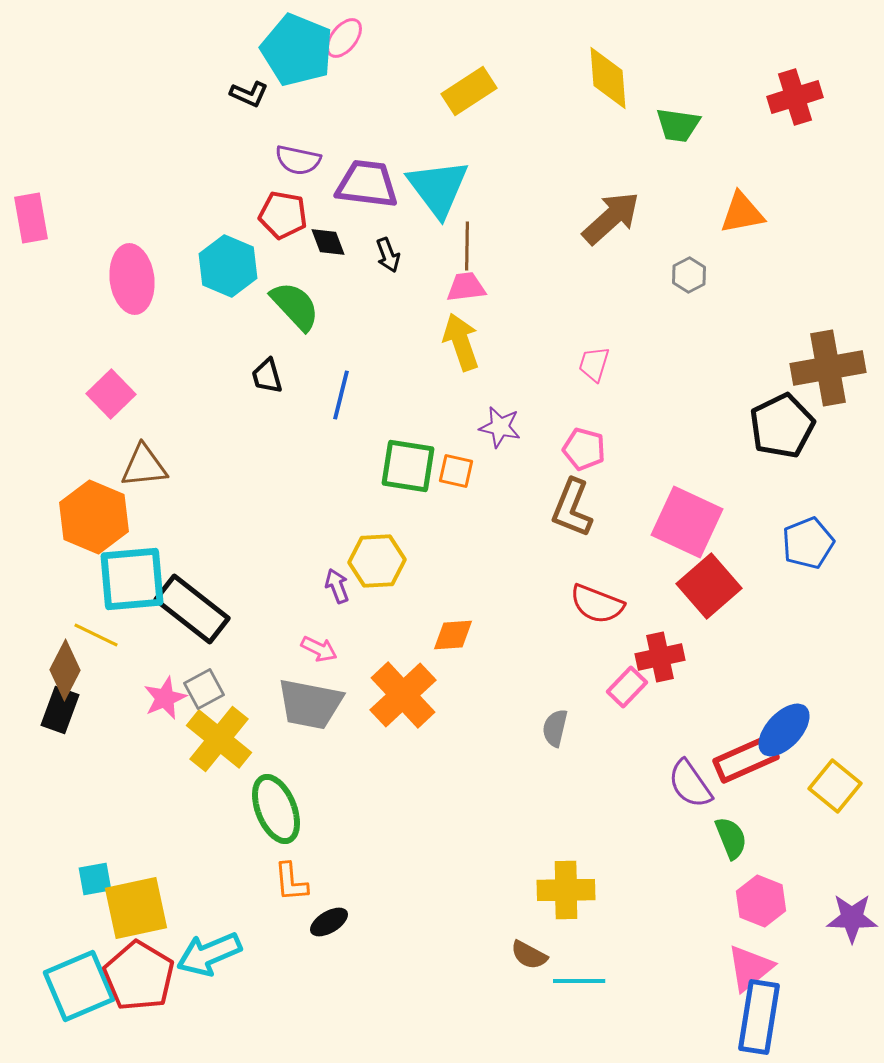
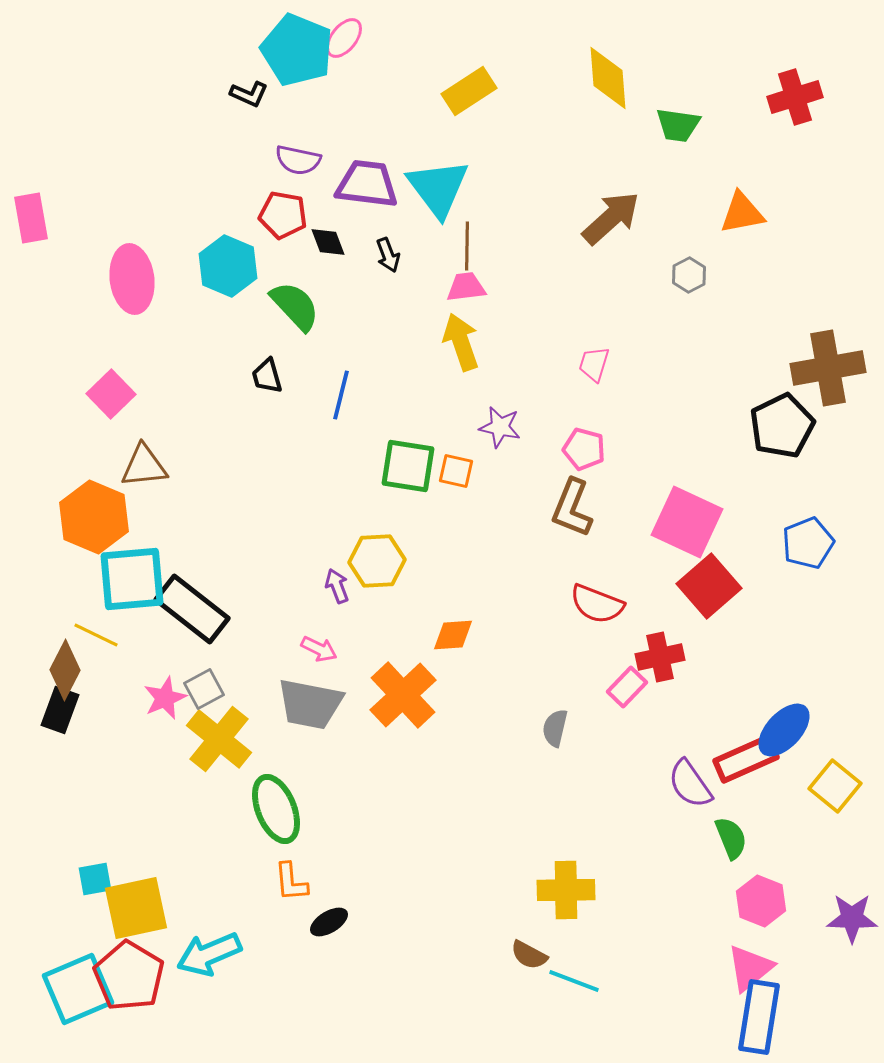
red pentagon at (139, 976): moved 10 px left
cyan line at (579, 981): moved 5 px left; rotated 21 degrees clockwise
cyan square at (79, 986): moved 1 px left, 3 px down
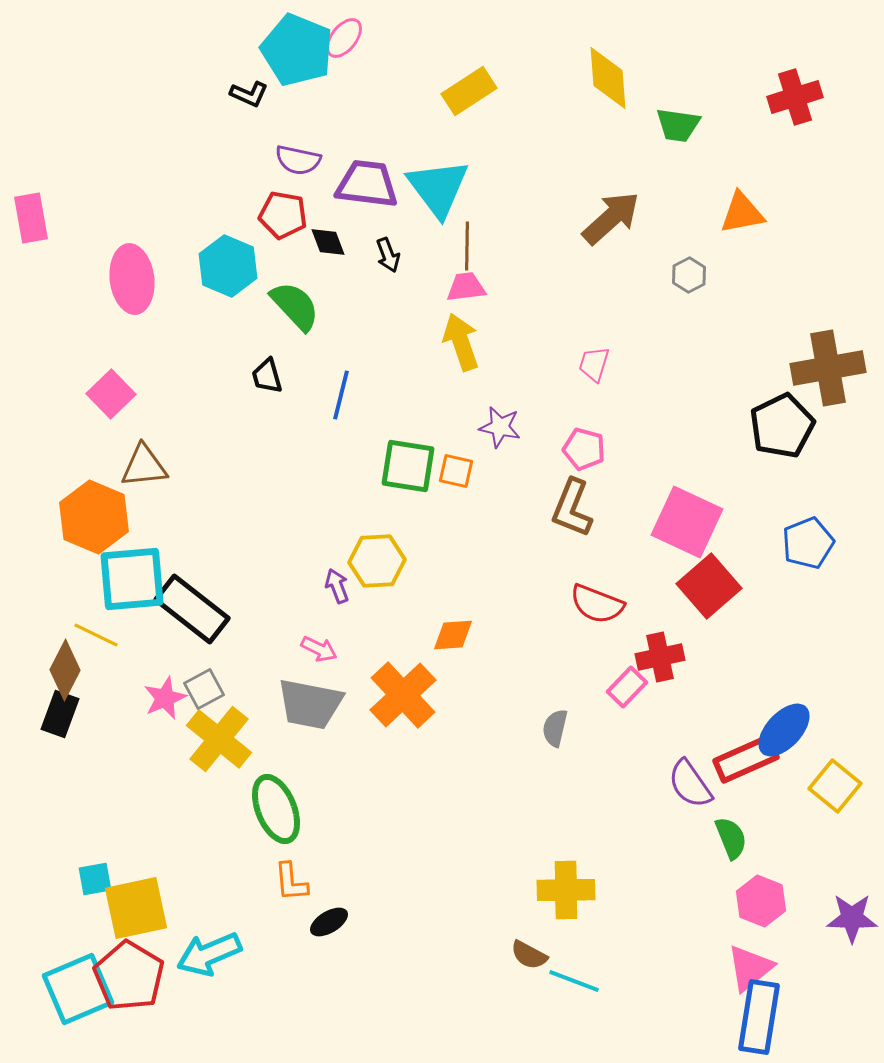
black rectangle at (60, 710): moved 4 px down
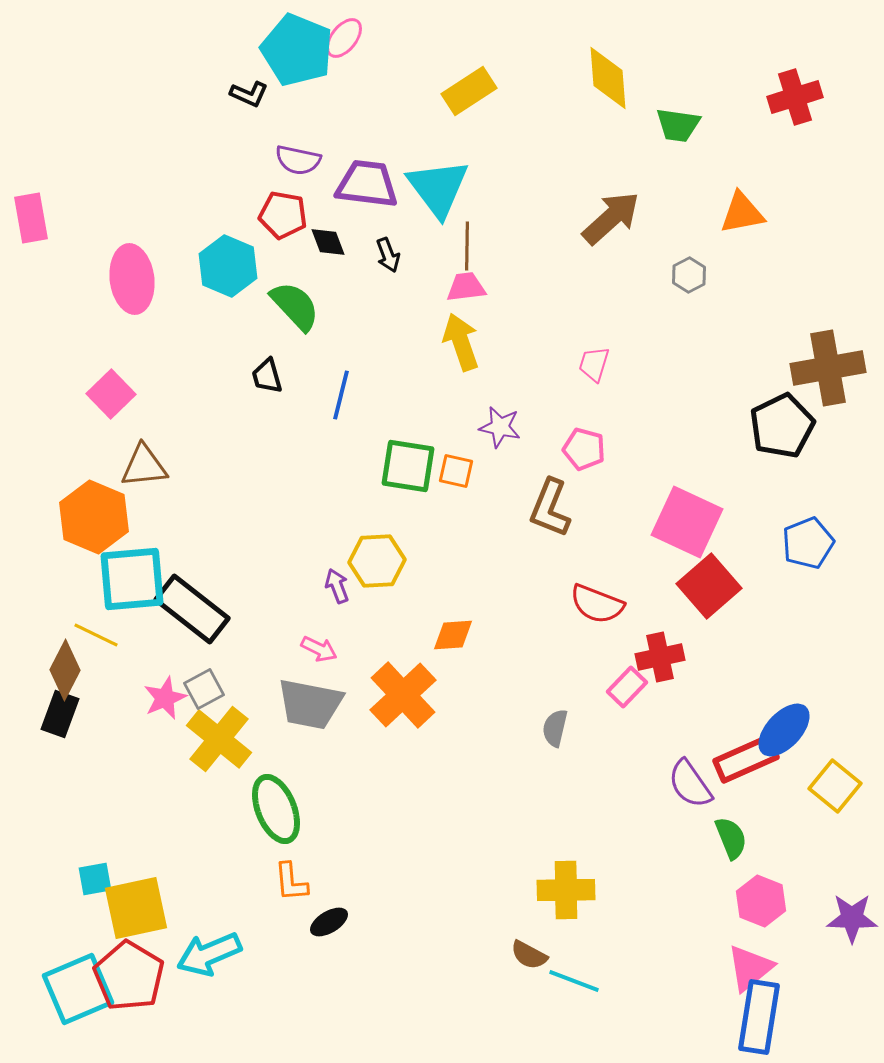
brown L-shape at (572, 508): moved 22 px left
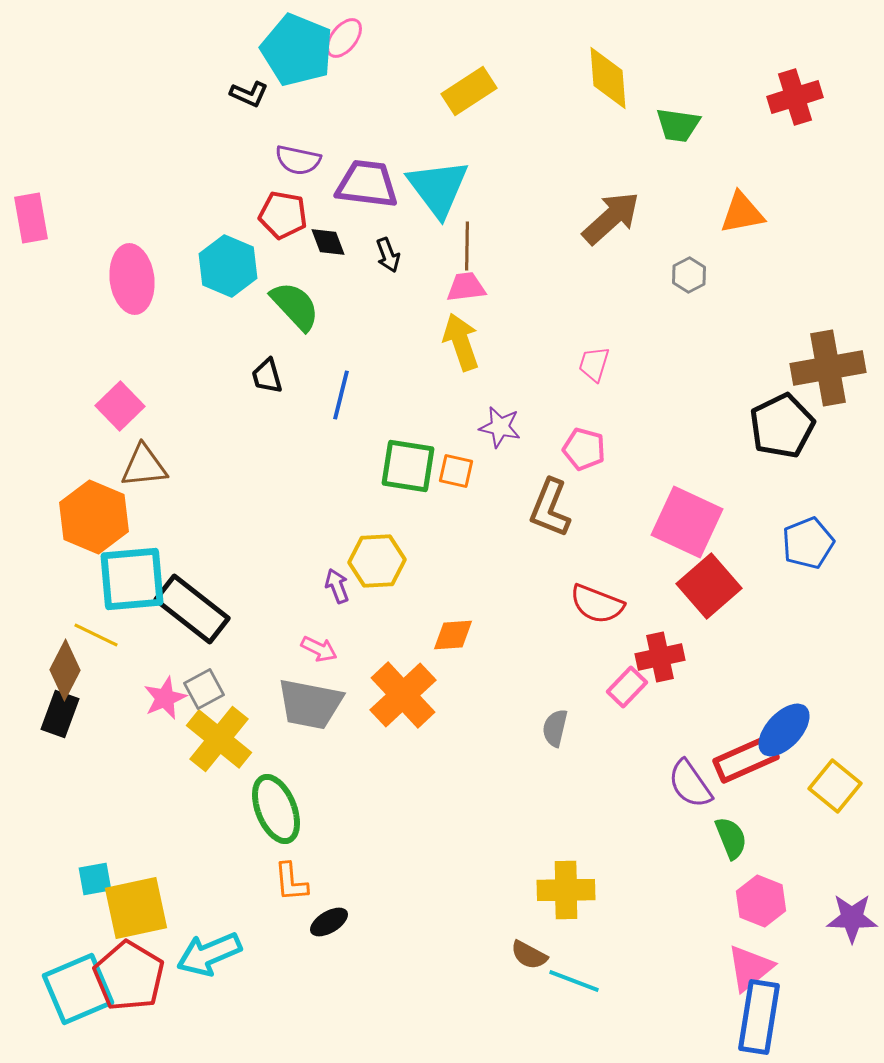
pink square at (111, 394): moved 9 px right, 12 px down
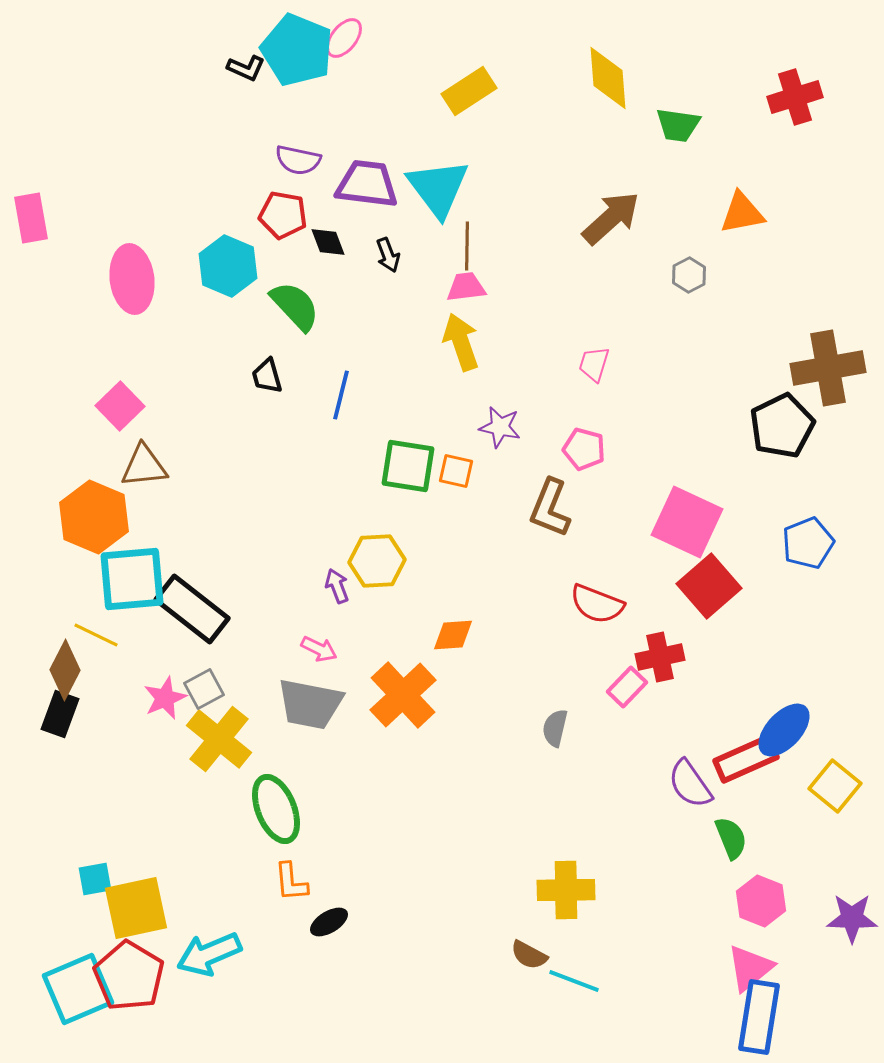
black L-shape at (249, 94): moved 3 px left, 26 px up
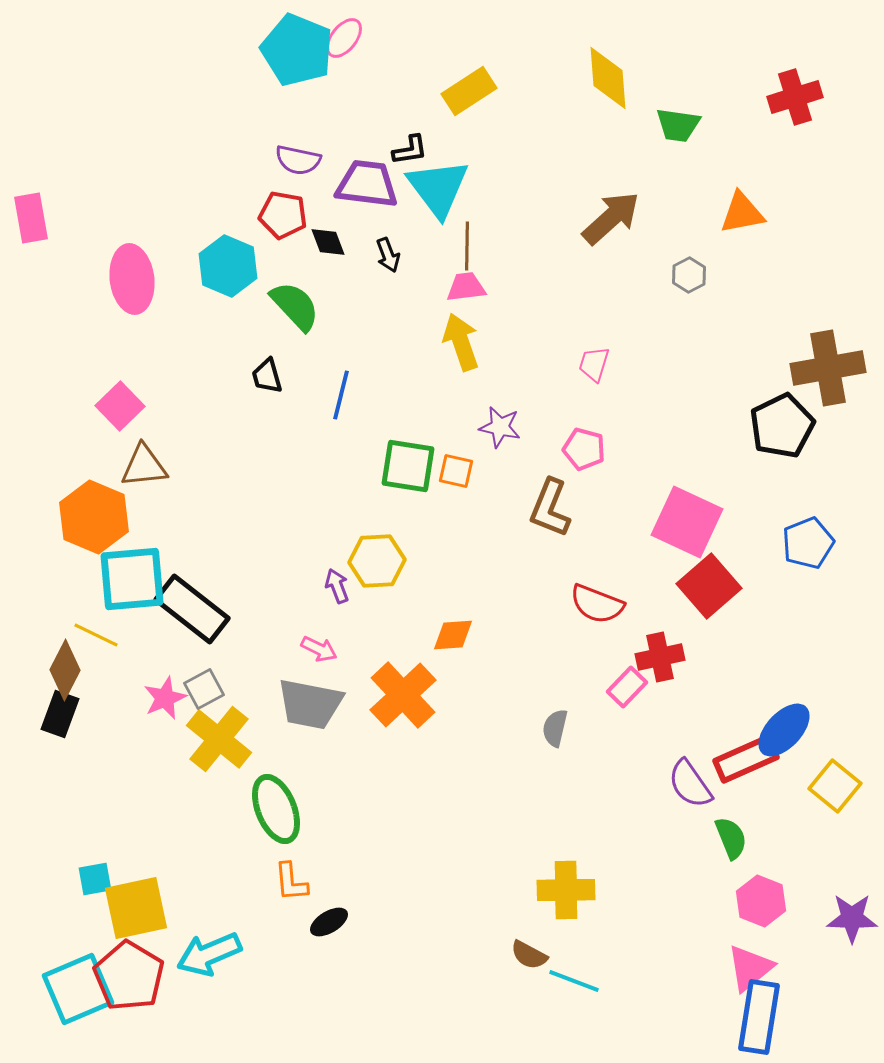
black L-shape at (246, 68): moved 164 px right, 82 px down; rotated 33 degrees counterclockwise
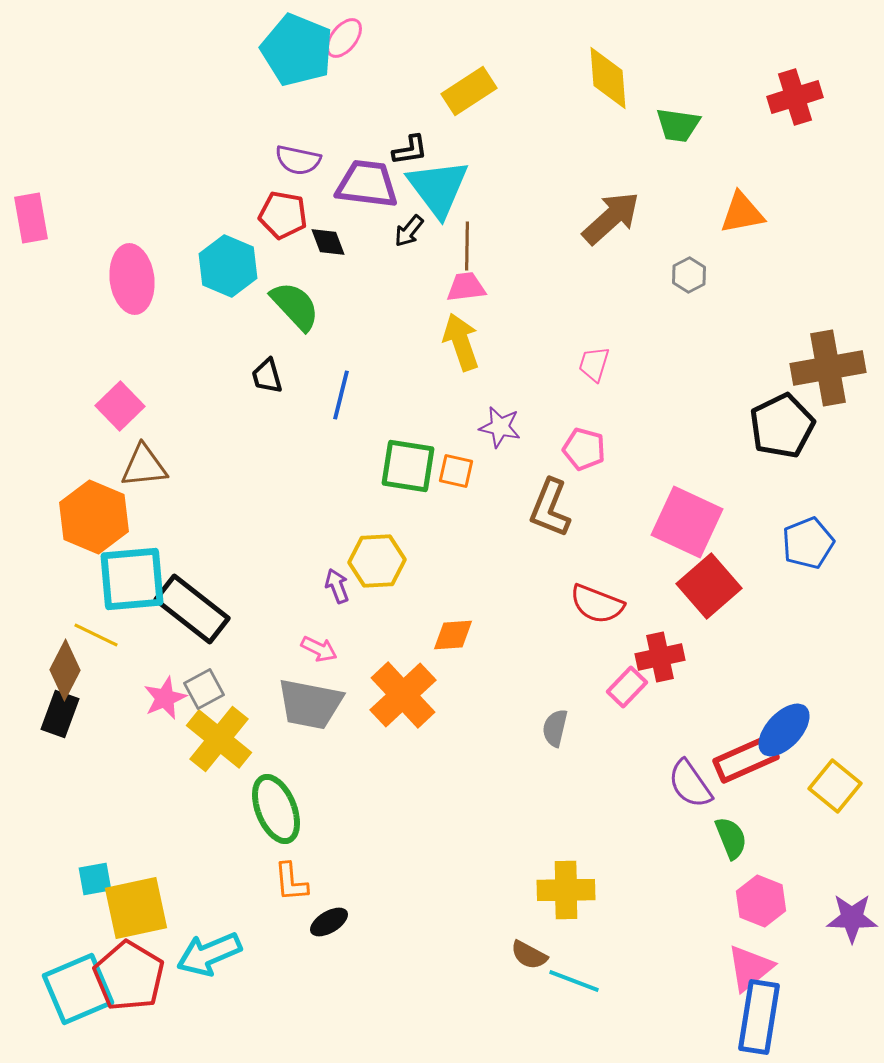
black arrow at (388, 255): moved 21 px right, 24 px up; rotated 60 degrees clockwise
